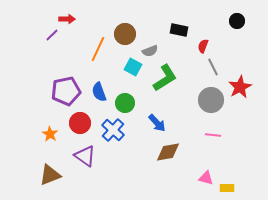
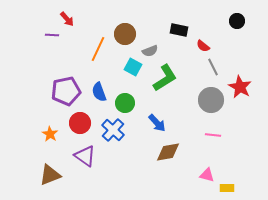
red arrow: rotated 49 degrees clockwise
purple line: rotated 48 degrees clockwise
red semicircle: rotated 72 degrees counterclockwise
red star: rotated 15 degrees counterclockwise
pink triangle: moved 1 px right, 3 px up
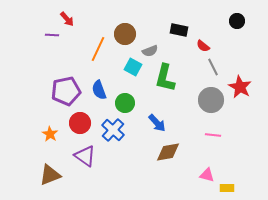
green L-shape: rotated 136 degrees clockwise
blue semicircle: moved 2 px up
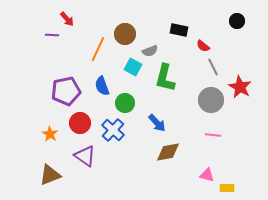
blue semicircle: moved 3 px right, 4 px up
